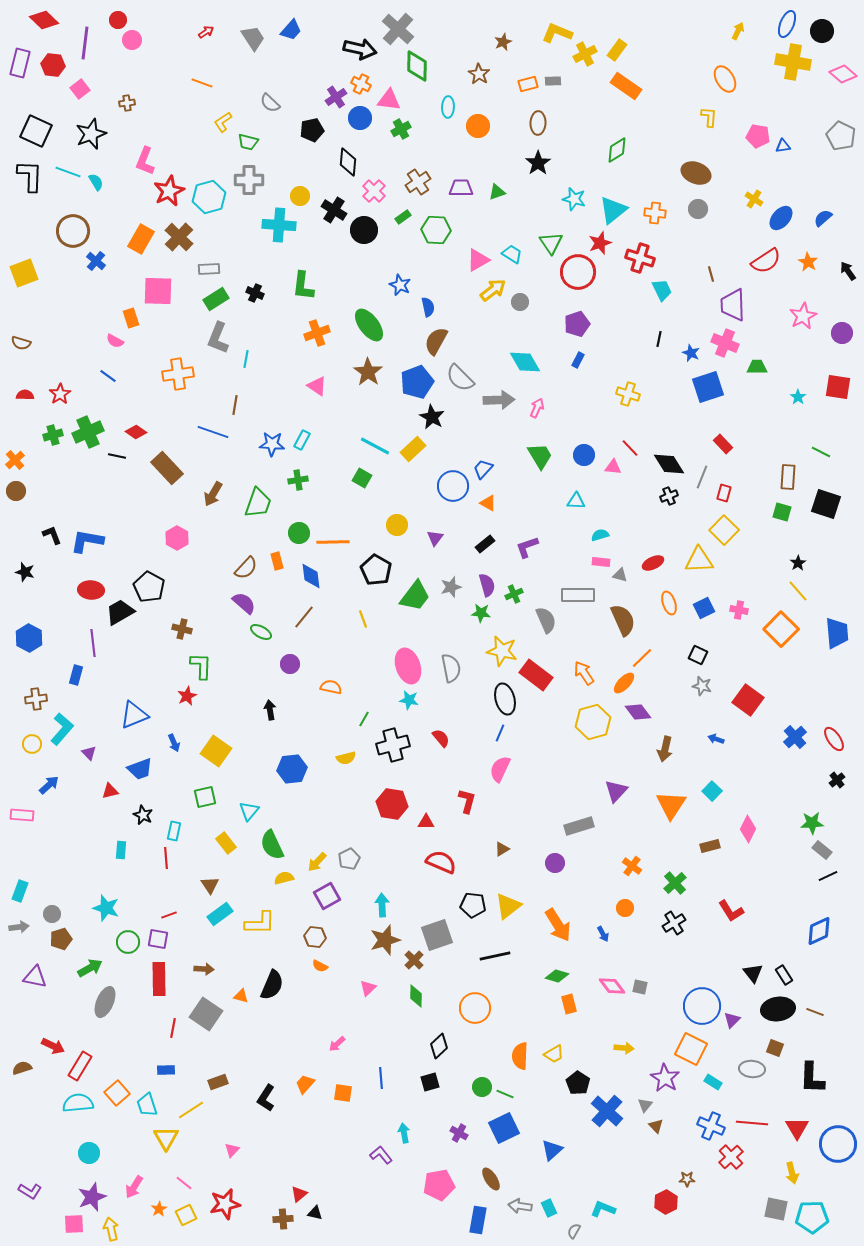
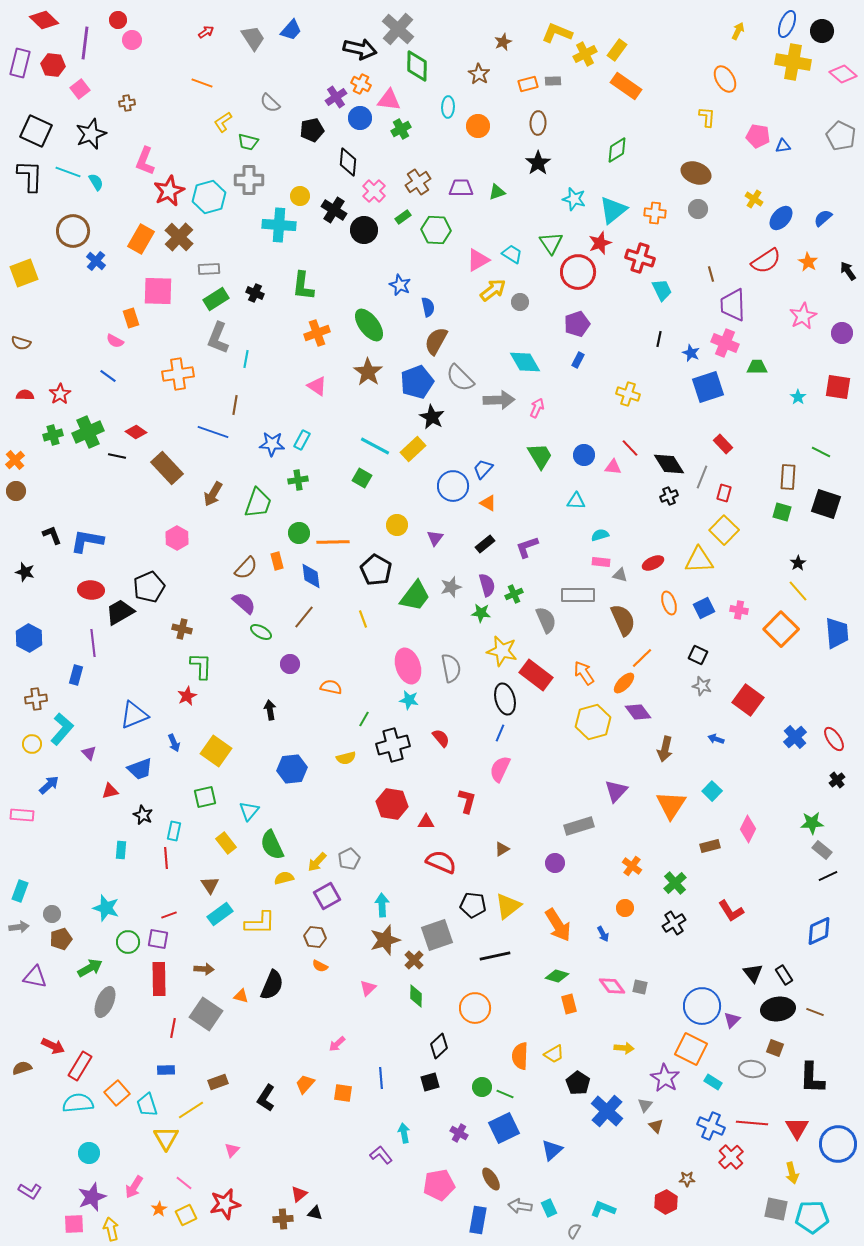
yellow L-shape at (709, 117): moved 2 px left
black pentagon at (149, 587): rotated 20 degrees clockwise
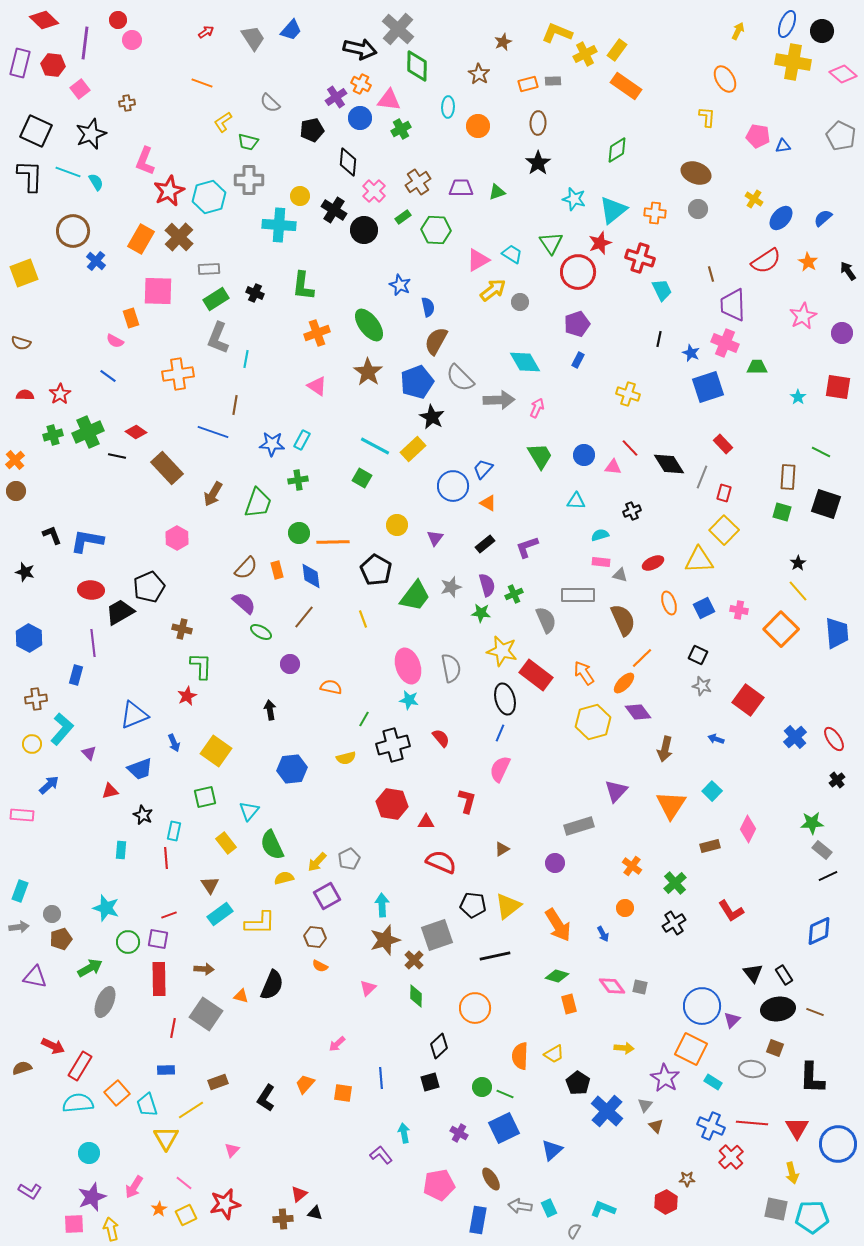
black cross at (669, 496): moved 37 px left, 15 px down
orange rectangle at (277, 561): moved 9 px down
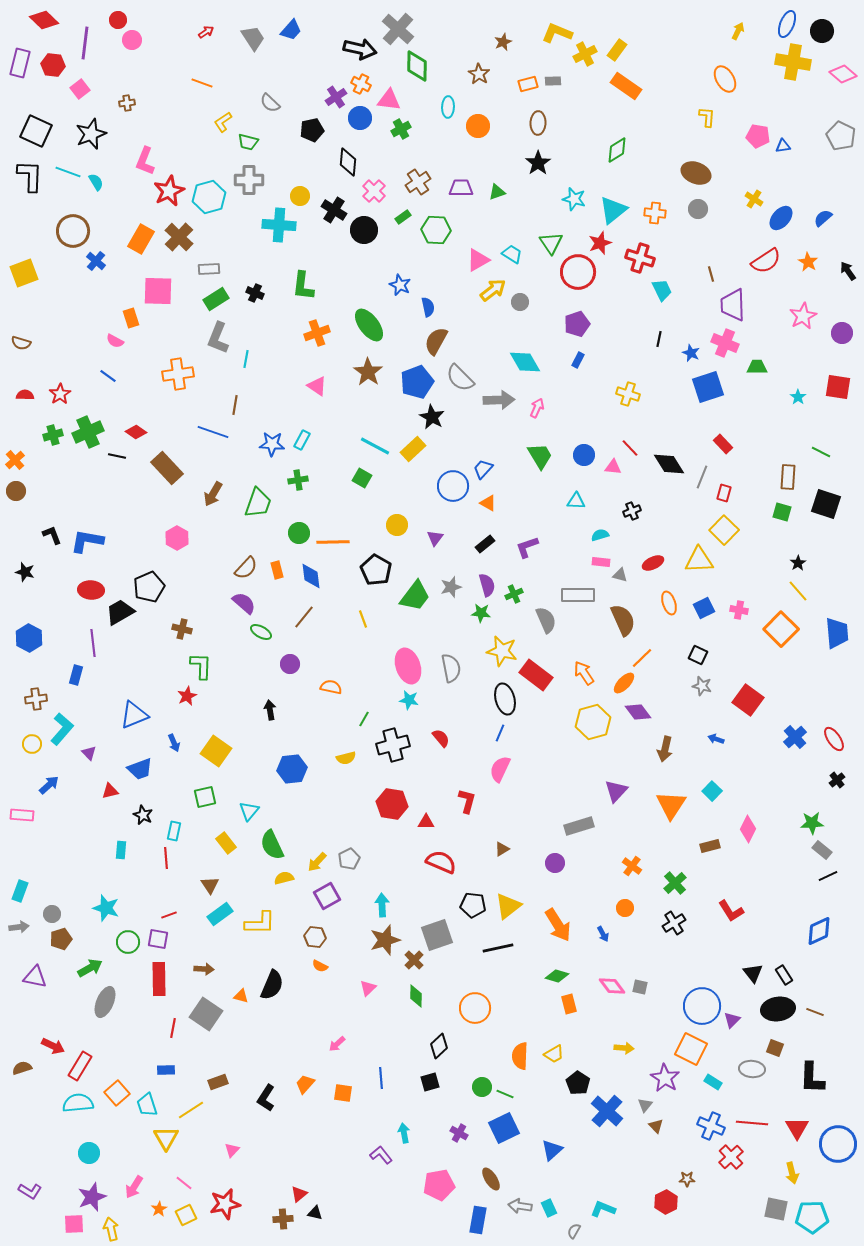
black line at (495, 956): moved 3 px right, 8 px up
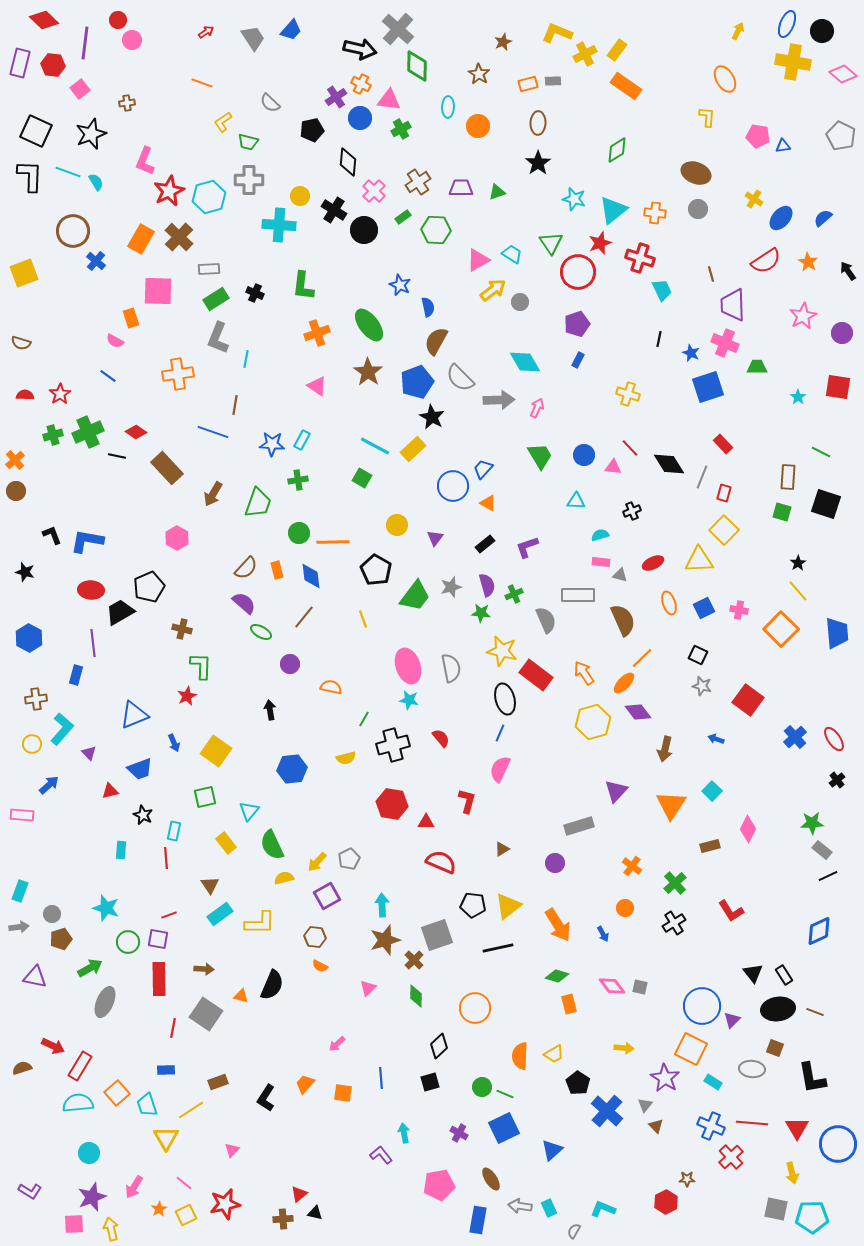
black L-shape at (812, 1078): rotated 12 degrees counterclockwise
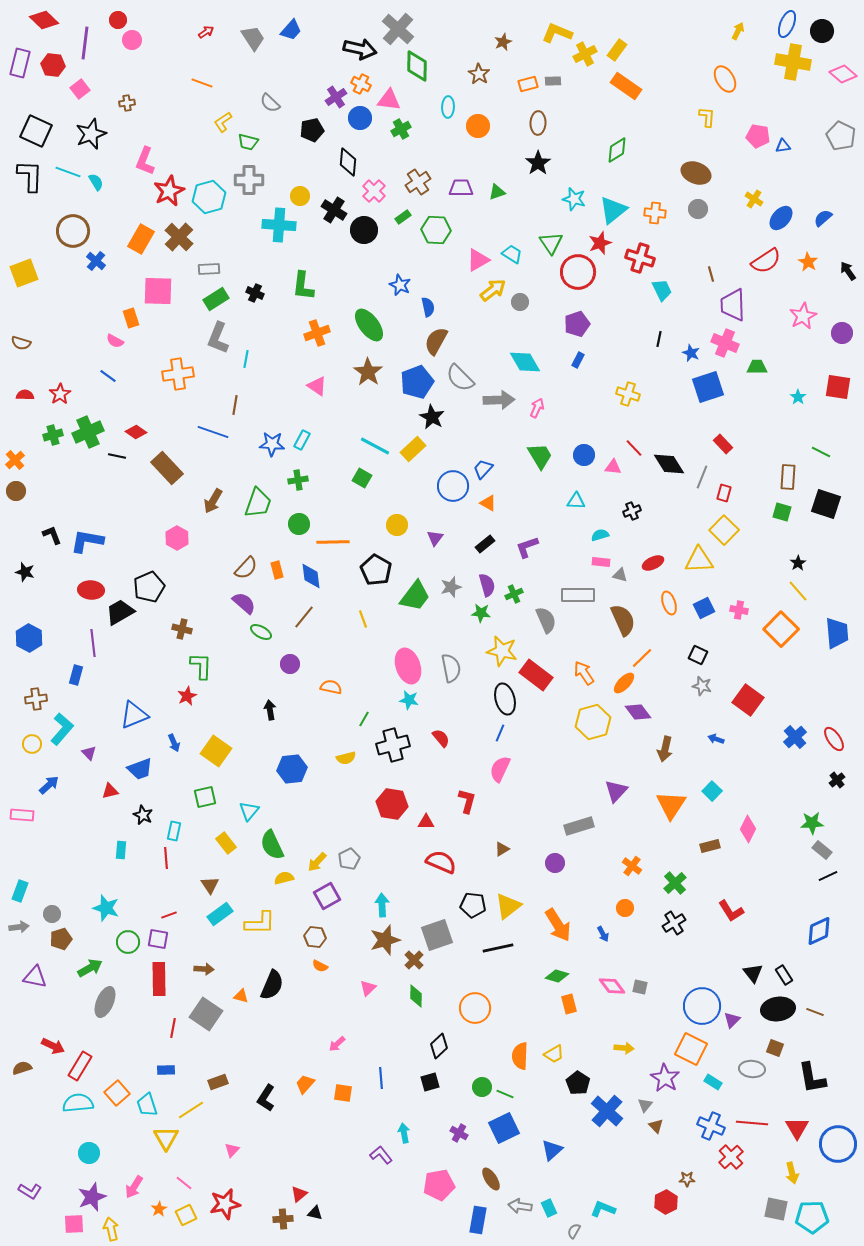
red line at (630, 448): moved 4 px right
brown arrow at (213, 494): moved 7 px down
green circle at (299, 533): moved 9 px up
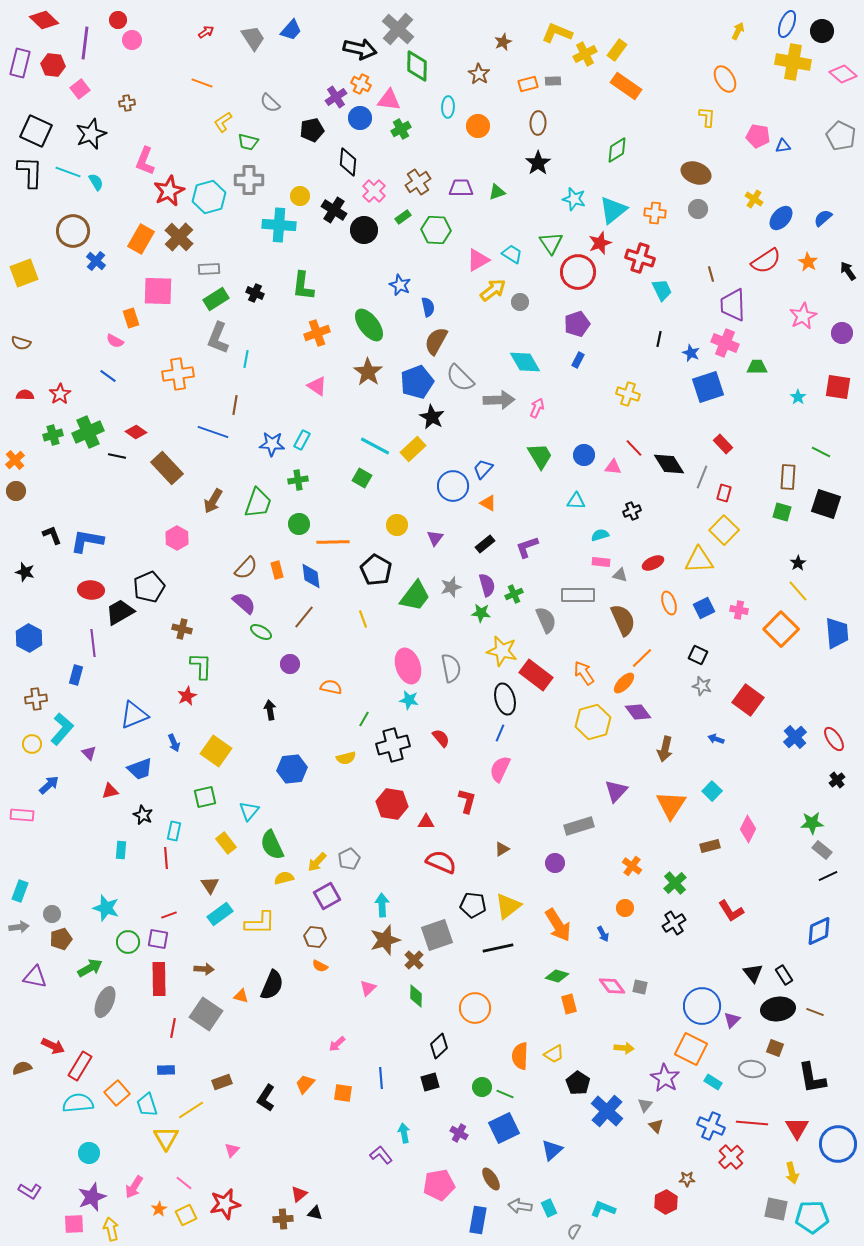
black L-shape at (30, 176): moved 4 px up
brown rectangle at (218, 1082): moved 4 px right
